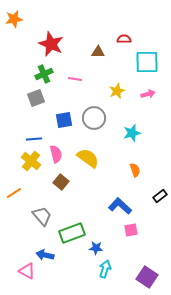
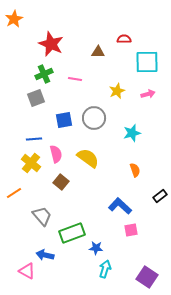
orange star: rotated 18 degrees counterclockwise
yellow cross: moved 2 px down
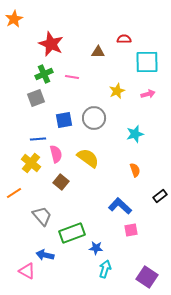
pink line: moved 3 px left, 2 px up
cyan star: moved 3 px right, 1 px down
blue line: moved 4 px right
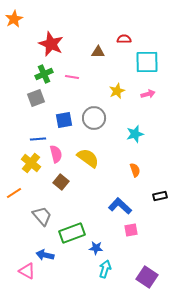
black rectangle: rotated 24 degrees clockwise
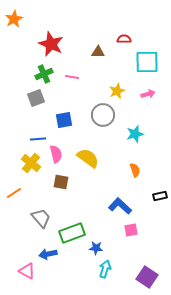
gray circle: moved 9 px right, 3 px up
brown square: rotated 28 degrees counterclockwise
gray trapezoid: moved 1 px left, 2 px down
blue arrow: moved 3 px right, 1 px up; rotated 24 degrees counterclockwise
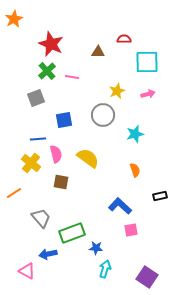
green cross: moved 3 px right, 3 px up; rotated 18 degrees counterclockwise
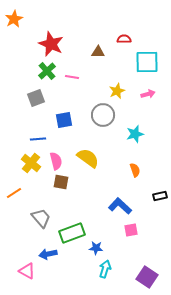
pink semicircle: moved 7 px down
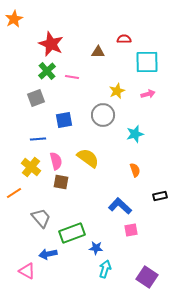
yellow cross: moved 4 px down
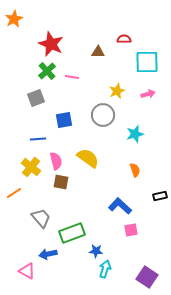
blue star: moved 3 px down
